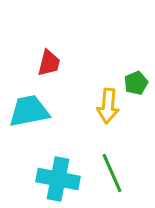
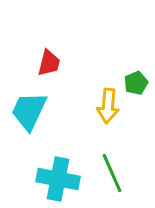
cyan trapezoid: rotated 54 degrees counterclockwise
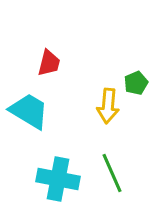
cyan trapezoid: rotated 96 degrees clockwise
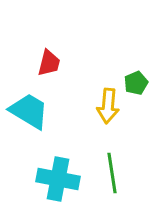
green line: rotated 15 degrees clockwise
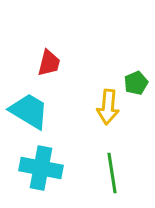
yellow arrow: moved 1 px down
cyan cross: moved 17 px left, 11 px up
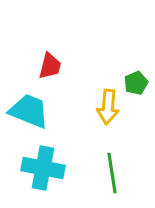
red trapezoid: moved 1 px right, 3 px down
cyan trapezoid: rotated 9 degrees counterclockwise
cyan cross: moved 2 px right
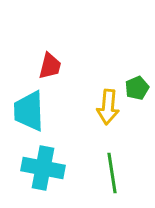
green pentagon: moved 1 px right, 5 px down
cyan trapezoid: rotated 114 degrees counterclockwise
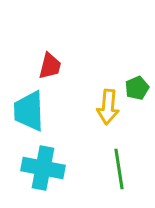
green line: moved 7 px right, 4 px up
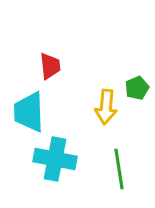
red trapezoid: rotated 20 degrees counterclockwise
yellow arrow: moved 2 px left
cyan trapezoid: moved 1 px down
cyan cross: moved 12 px right, 9 px up
